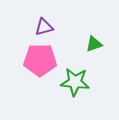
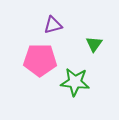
purple triangle: moved 9 px right, 2 px up
green triangle: rotated 36 degrees counterclockwise
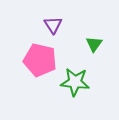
purple triangle: rotated 48 degrees counterclockwise
pink pentagon: rotated 12 degrees clockwise
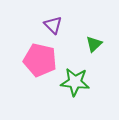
purple triangle: rotated 12 degrees counterclockwise
green triangle: rotated 12 degrees clockwise
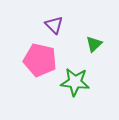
purple triangle: moved 1 px right
